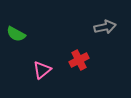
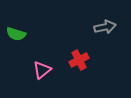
green semicircle: rotated 12 degrees counterclockwise
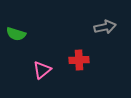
red cross: rotated 24 degrees clockwise
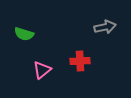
green semicircle: moved 8 px right
red cross: moved 1 px right, 1 px down
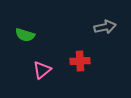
green semicircle: moved 1 px right, 1 px down
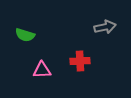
pink triangle: rotated 36 degrees clockwise
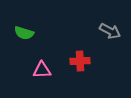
gray arrow: moved 5 px right, 4 px down; rotated 40 degrees clockwise
green semicircle: moved 1 px left, 2 px up
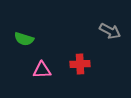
green semicircle: moved 6 px down
red cross: moved 3 px down
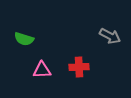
gray arrow: moved 5 px down
red cross: moved 1 px left, 3 px down
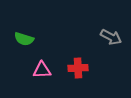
gray arrow: moved 1 px right, 1 px down
red cross: moved 1 px left, 1 px down
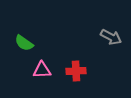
green semicircle: moved 4 px down; rotated 18 degrees clockwise
red cross: moved 2 px left, 3 px down
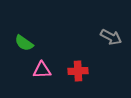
red cross: moved 2 px right
